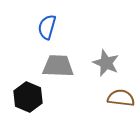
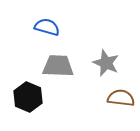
blue semicircle: rotated 90 degrees clockwise
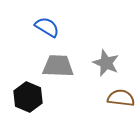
blue semicircle: rotated 15 degrees clockwise
